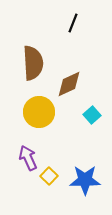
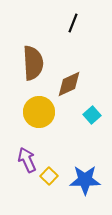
purple arrow: moved 1 px left, 2 px down
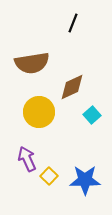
brown semicircle: moved 1 px left; rotated 84 degrees clockwise
brown diamond: moved 3 px right, 3 px down
purple arrow: moved 1 px up
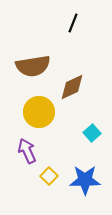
brown semicircle: moved 1 px right, 3 px down
cyan square: moved 18 px down
purple arrow: moved 8 px up
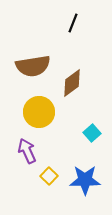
brown diamond: moved 4 px up; rotated 12 degrees counterclockwise
